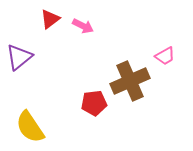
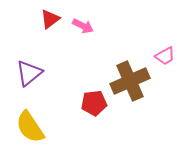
purple triangle: moved 10 px right, 16 px down
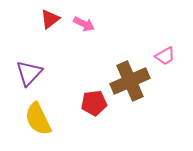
pink arrow: moved 1 px right, 2 px up
purple triangle: rotated 8 degrees counterclockwise
yellow semicircle: moved 8 px right, 8 px up; rotated 8 degrees clockwise
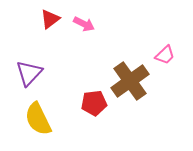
pink trapezoid: moved 1 px up; rotated 15 degrees counterclockwise
brown cross: rotated 12 degrees counterclockwise
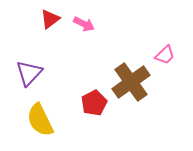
brown cross: moved 1 px right, 1 px down
red pentagon: rotated 20 degrees counterclockwise
yellow semicircle: moved 2 px right, 1 px down
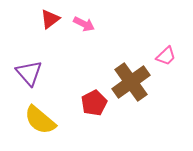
pink trapezoid: moved 1 px right, 1 px down
purple triangle: rotated 24 degrees counterclockwise
yellow semicircle: rotated 24 degrees counterclockwise
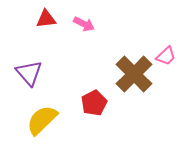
red triangle: moved 4 px left; rotated 30 degrees clockwise
brown cross: moved 3 px right, 8 px up; rotated 9 degrees counterclockwise
yellow semicircle: moved 2 px right; rotated 96 degrees clockwise
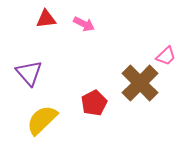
brown cross: moved 6 px right, 9 px down
